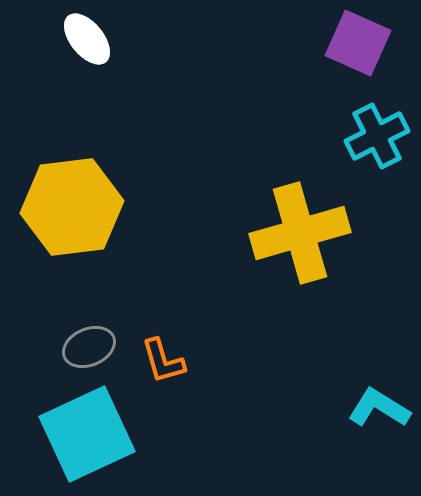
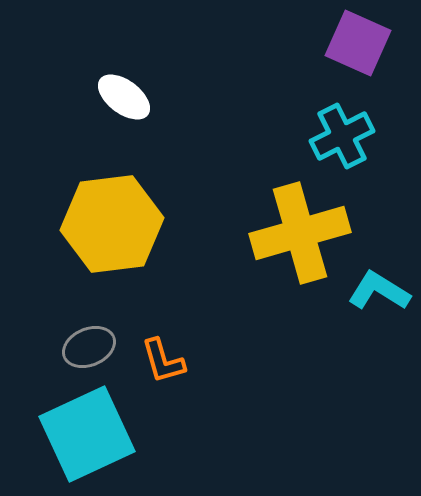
white ellipse: moved 37 px right, 58 px down; rotated 14 degrees counterclockwise
cyan cross: moved 35 px left
yellow hexagon: moved 40 px right, 17 px down
cyan L-shape: moved 117 px up
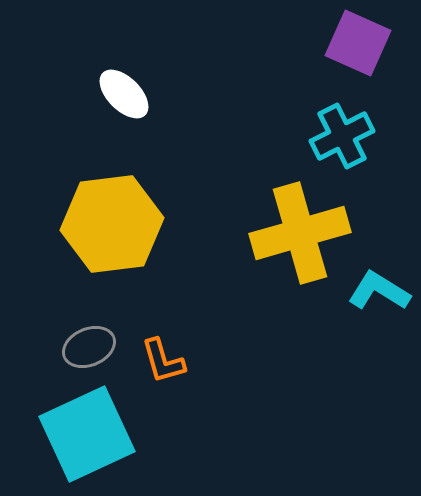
white ellipse: moved 3 px up; rotated 8 degrees clockwise
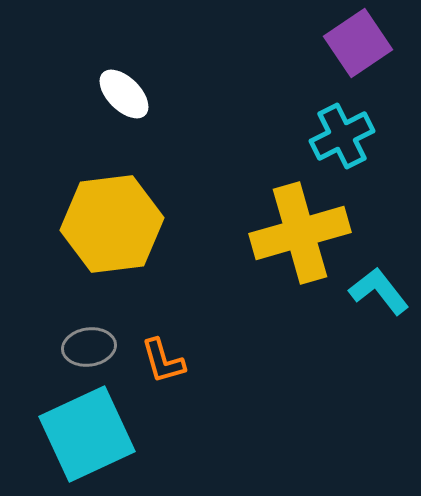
purple square: rotated 32 degrees clockwise
cyan L-shape: rotated 20 degrees clockwise
gray ellipse: rotated 15 degrees clockwise
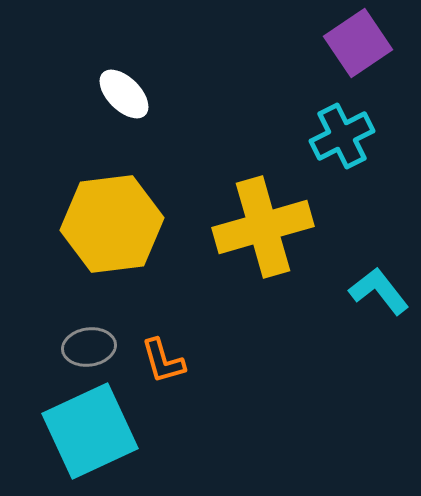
yellow cross: moved 37 px left, 6 px up
cyan square: moved 3 px right, 3 px up
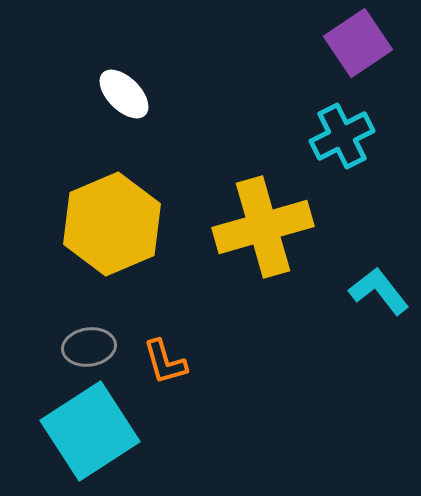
yellow hexagon: rotated 16 degrees counterclockwise
orange L-shape: moved 2 px right, 1 px down
cyan square: rotated 8 degrees counterclockwise
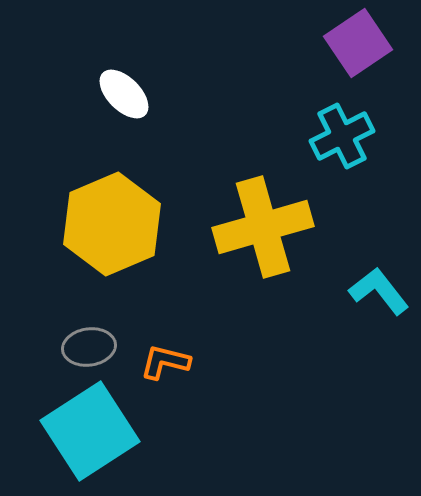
orange L-shape: rotated 120 degrees clockwise
